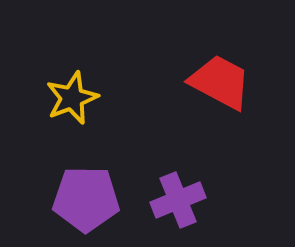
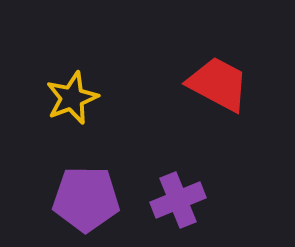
red trapezoid: moved 2 px left, 2 px down
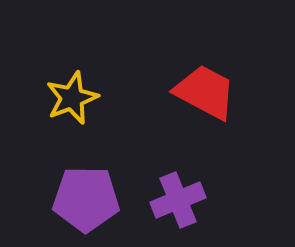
red trapezoid: moved 13 px left, 8 px down
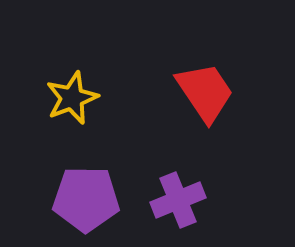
red trapezoid: rotated 28 degrees clockwise
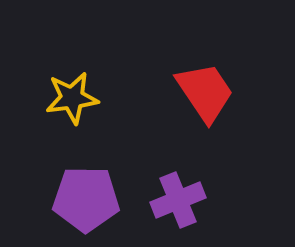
yellow star: rotated 14 degrees clockwise
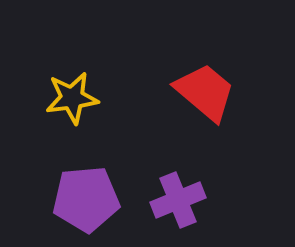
red trapezoid: rotated 16 degrees counterclockwise
purple pentagon: rotated 6 degrees counterclockwise
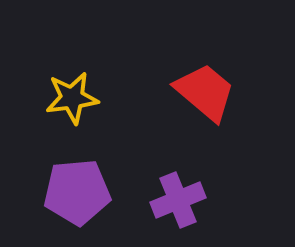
purple pentagon: moved 9 px left, 7 px up
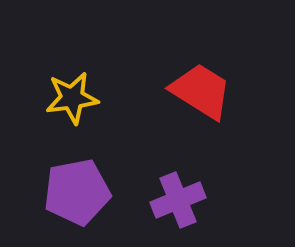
red trapezoid: moved 4 px left, 1 px up; rotated 8 degrees counterclockwise
purple pentagon: rotated 6 degrees counterclockwise
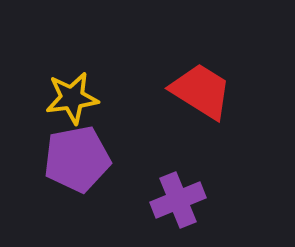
purple pentagon: moved 33 px up
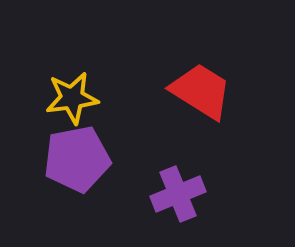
purple cross: moved 6 px up
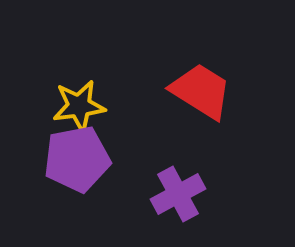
yellow star: moved 7 px right, 8 px down
purple cross: rotated 6 degrees counterclockwise
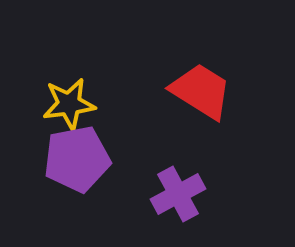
yellow star: moved 10 px left, 2 px up
